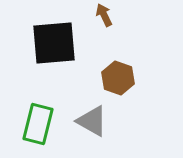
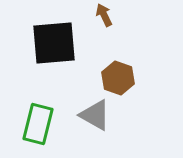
gray triangle: moved 3 px right, 6 px up
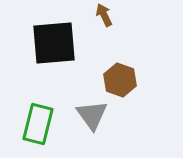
brown hexagon: moved 2 px right, 2 px down
gray triangle: moved 3 px left; rotated 24 degrees clockwise
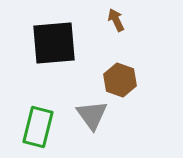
brown arrow: moved 12 px right, 5 px down
green rectangle: moved 3 px down
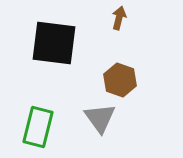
brown arrow: moved 3 px right, 2 px up; rotated 40 degrees clockwise
black square: rotated 12 degrees clockwise
gray triangle: moved 8 px right, 3 px down
